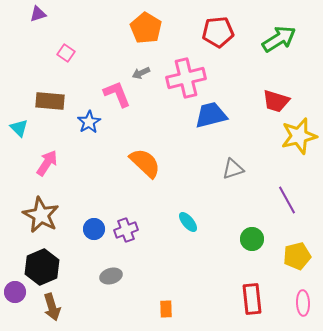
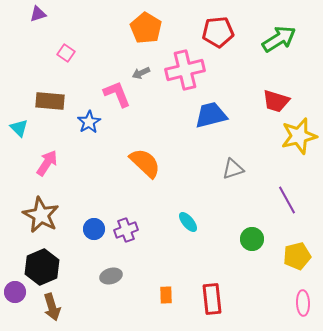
pink cross: moved 1 px left, 8 px up
red rectangle: moved 40 px left
orange rectangle: moved 14 px up
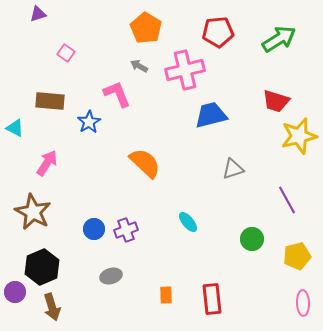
gray arrow: moved 2 px left, 7 px up; rotated 54 degrees clockwise
cyan triangle: moved 4 px left; rotated 18 degrees counterclockwise
brown star: moved 8 px left, 3 px up
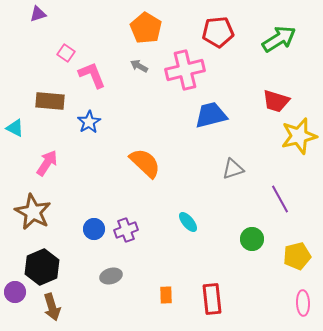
pink L-shape: moved 25 px left, 19 px up
purple line: moved 7 px left, 1 px up
